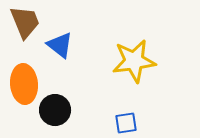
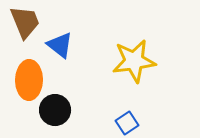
orange ellipse: moved 5 px right, 4 px up; rotated 6 degrees clockwise
blue square: moved 1 px right; rotated 25 degrees counterclockwise
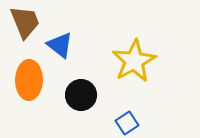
yellow star: rotated 21 degrees counterclockwise
black circle: moved 26 px right, 15 px up
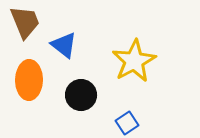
blue triangle: moved 4 px right
